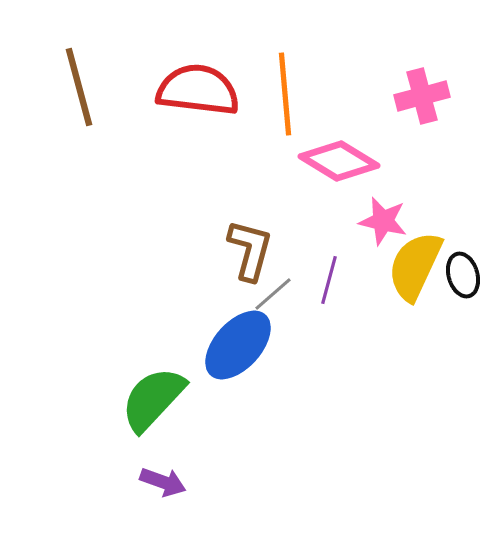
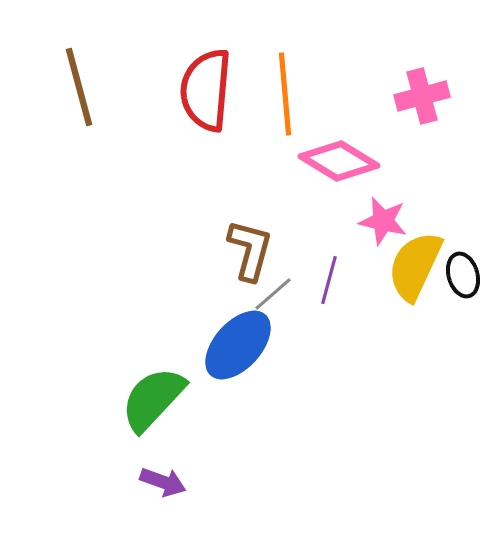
red semicircle: moved 8 px right; rotated 92 degrees counterclockwise
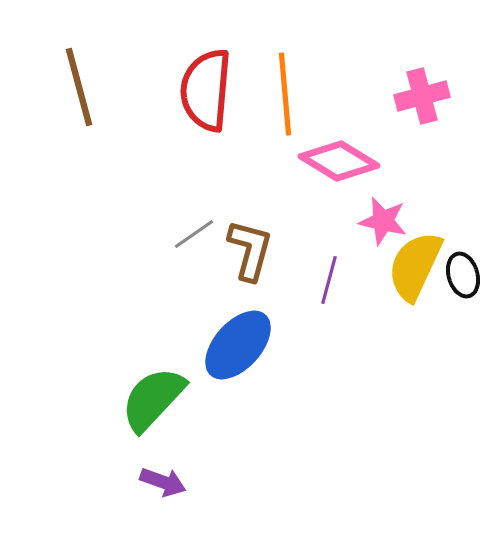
gray line: moved 79 px left, 60 px up; rotated 6 degrees clockwise
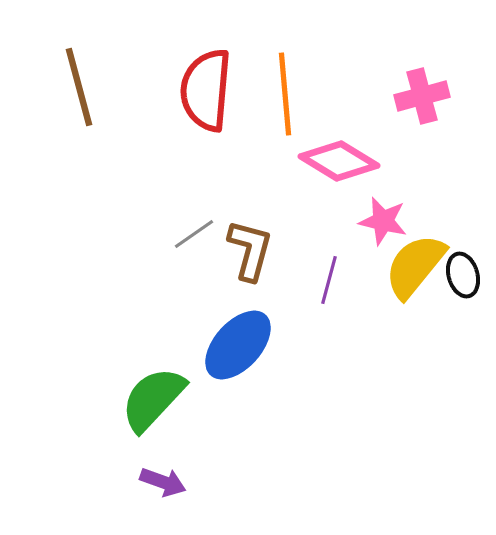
yellow semicircle: rotated 14 degrees clockwise
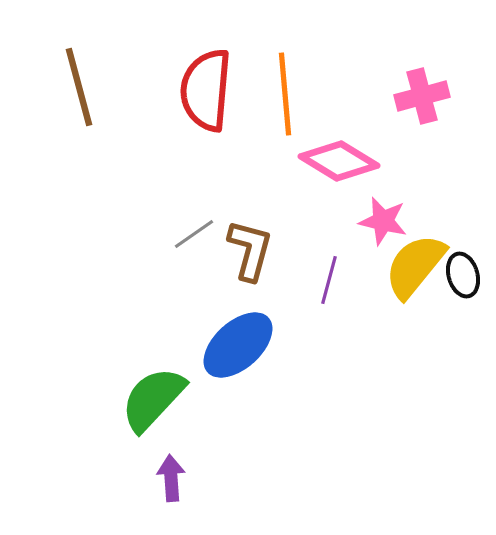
blue ellipse: rotated 6 degrees clockwise
purple arrow: moved 8 px right, 4 px up; rotated 114 degrees counterclockwise
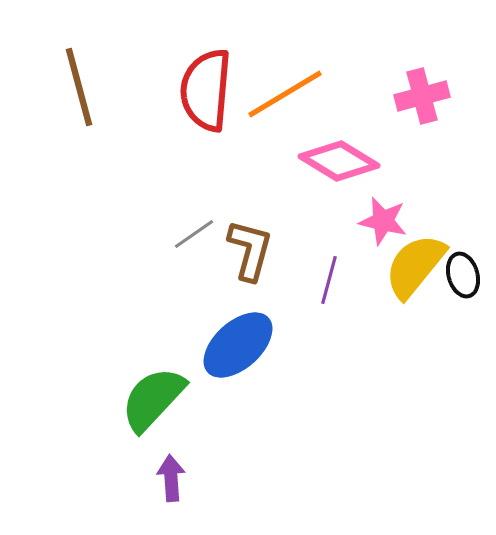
orange line: rotated 64 degrees clockwise
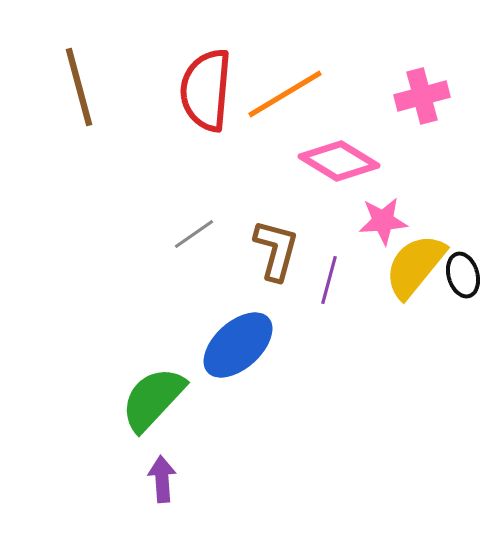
pink star: rotated 18 degrees counterclockwise
brown L-shape: moved 26 px right
purple arrow: moved 9 px left, 1 px down
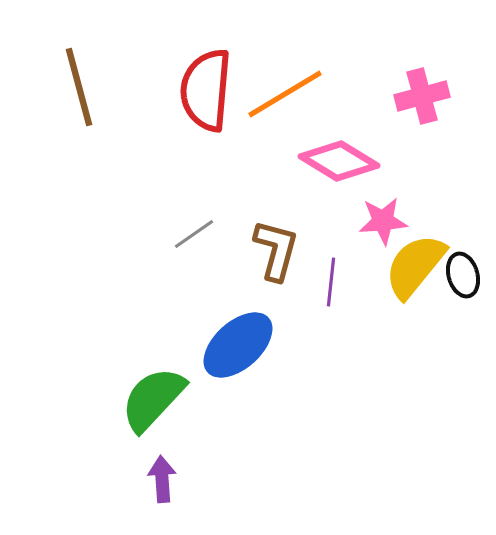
purple line: moved 2 px right, 2 px down; rotated 9 degrees counterclockwise
